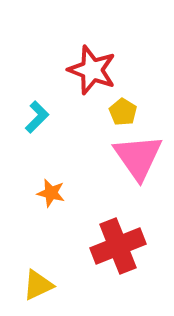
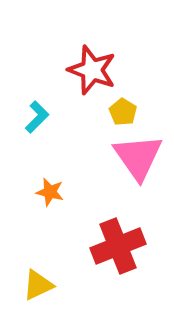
orange star: moved 1 px left, 1 px up
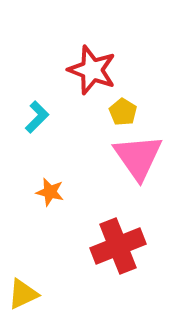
yellow triangle: moved 15 px left, 9 px down
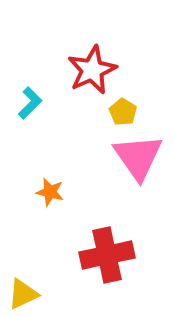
red star: rotated 27 degrees clockwise
cyan L-shape: moved 7 px left, 14 px up
red cross: moved 11 px left, 9 px down; rotated 10 degrees clockwise
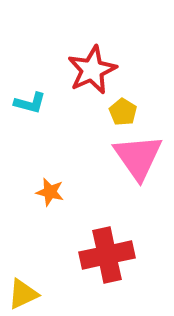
cyan L-shape: rotated 60 degrees clockwise
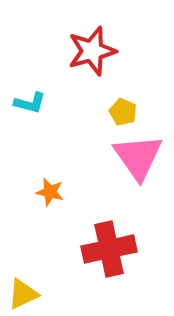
red star: moved 19 px up; rotated 9 degrees clockwise
yellow pentagon: rotated 8 degrees counterclockwise
red cross: moved 2 px right, 6 px up
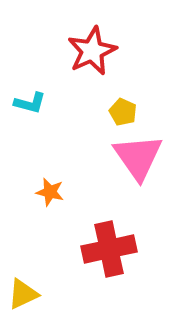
red star: rotated 9 degrees counterclockwise
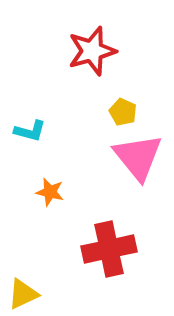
red star: rotated 9 degrees clockwise
cyan L-shape: moved 28 px down
pink triangle: rotated 4 degrees counterclockwise
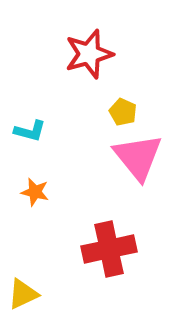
red star: moved 3 px left, 3 px down
orange star: moved 15 px left
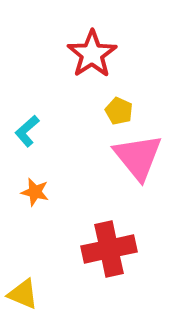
red star: moved 3 px right; rotated 18 degrees counterclockwise
yellow pentagon: moved 4 px left, 1 px up
cyan L-shape: moved 3 px left; rotated 124 degrees clockwise
yellow triangle: rotated 48 degrees clockwise
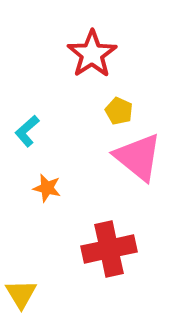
pink triangle: rotated 12 degrees counterclockwise
orange star: moved 12 px right, 4 px up
yellow triangle: moved 2 px left; rotated 36 degrees clockwise
